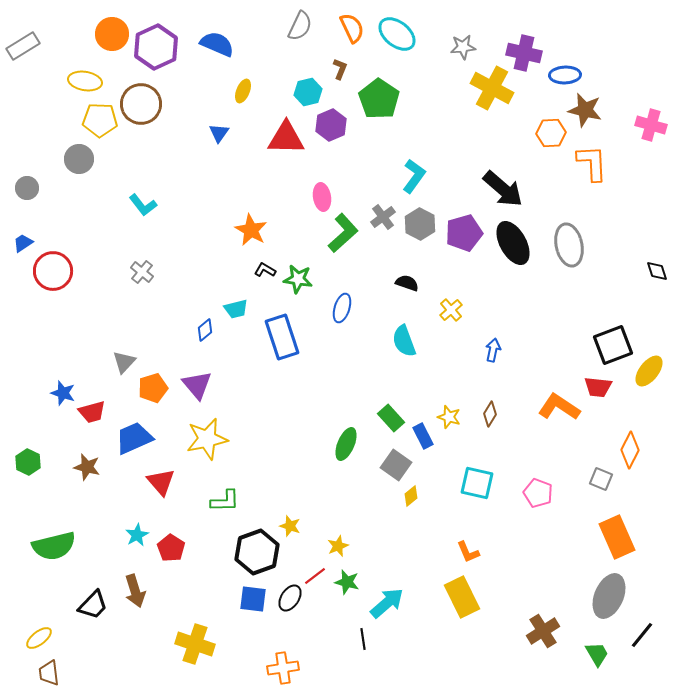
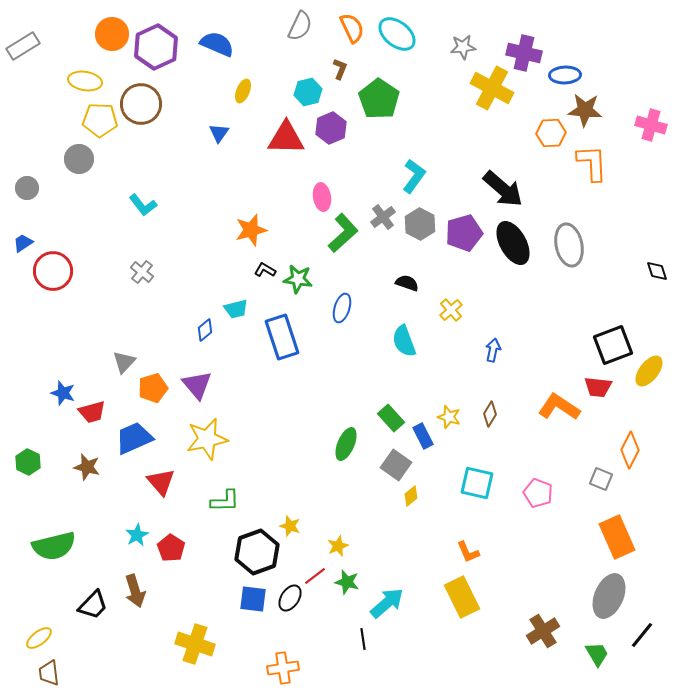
brown star at (585, 110): rotated 8 degrees counterclockwise
purple hexagon at (331, 125): moved 3 px down
orange star at (251, 230): rotated 28 degrees clockwise
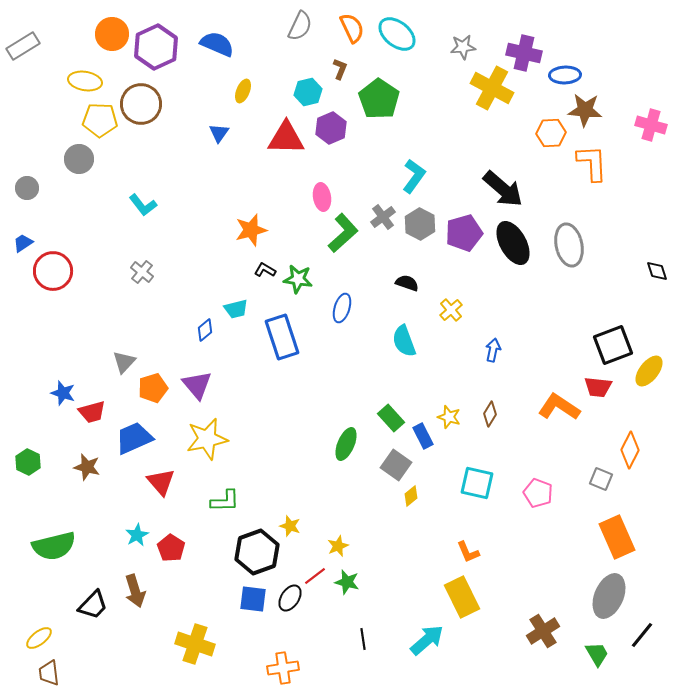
cyan arrow at (387, 603): moved 40 px right, 37 px down
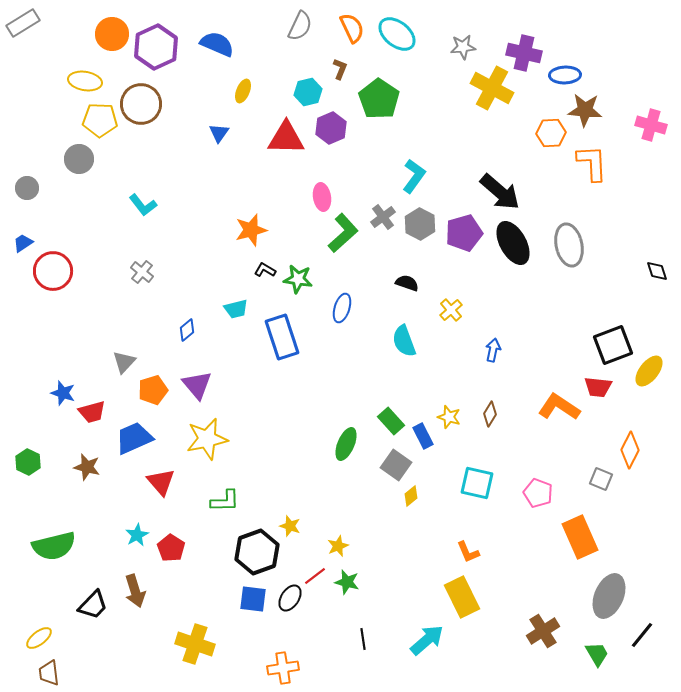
gray rectangle at (23, 46): moved 23 px up
black arrow at (503, 189): moved 3 px left, 3 px down
blue diamond at (205, 330): moved 18 px left
orange pentagon at (153, 388): moved 2 px down
green rectangle at (391, 418): moved 3 px down
orange rectangle at (617, 537): moved 37 px left
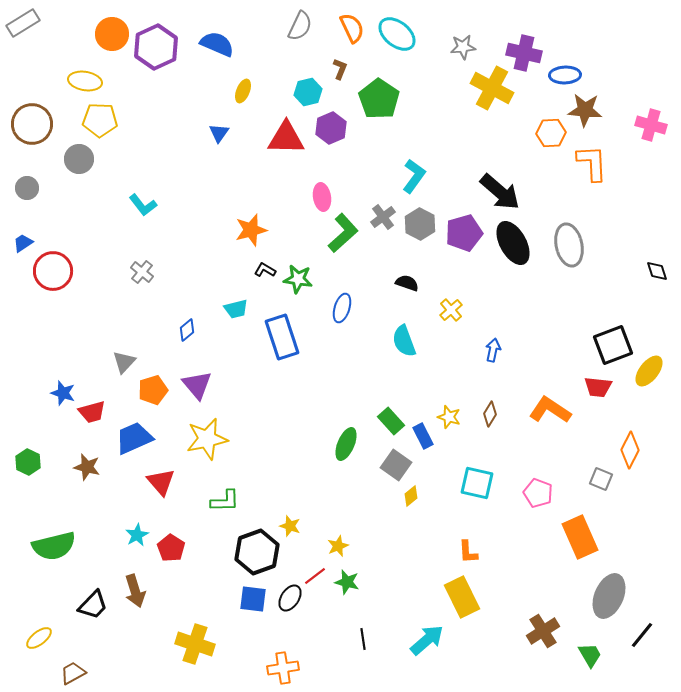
brown circle at (141, 104): moved 109 px left, 20 px down
orange L-shape at (559, 407): moved 9 px left, 3 px down
orange L-shape at (468, 552): rotated 20 degrees clockwise
green trapezoid at (597, 654): moved 7 px left, 1 px down
brown trapezoid at (49, 673): moved 24 px right; rotated 68 degrees clockwise
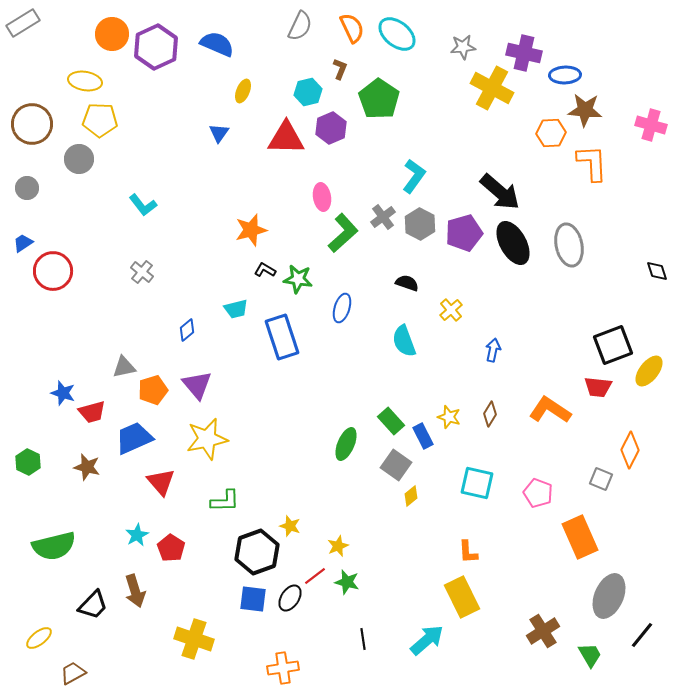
gray triangle at (124, 362): moved 5 px down; rotated 35 degrees clockwise
yellow cross at (195, 644): moved 1 px left, 5 px up
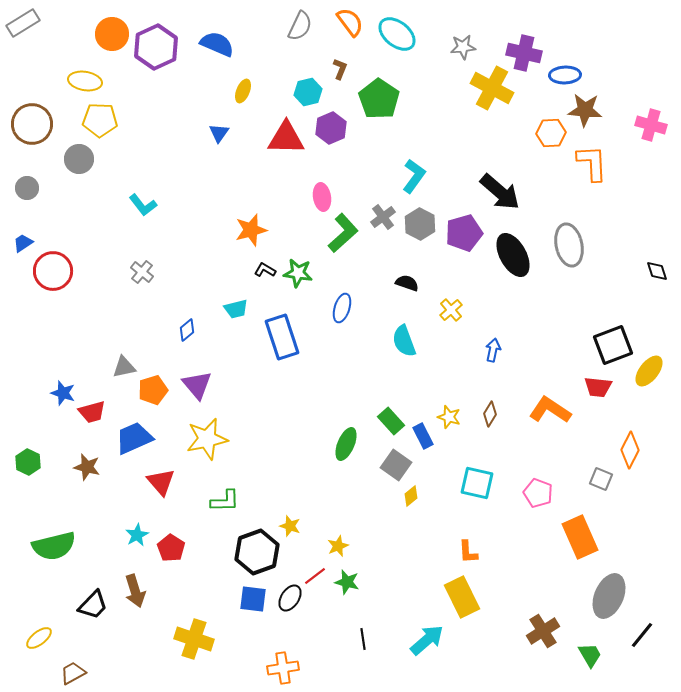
orange semicircle at (352, 28): moved 2 px left, 6 px up; rotated 12 degrees counterclockwise
black ellipse at (513, 243): moved 12 px down
green star at (298, 279): moved 6 px up
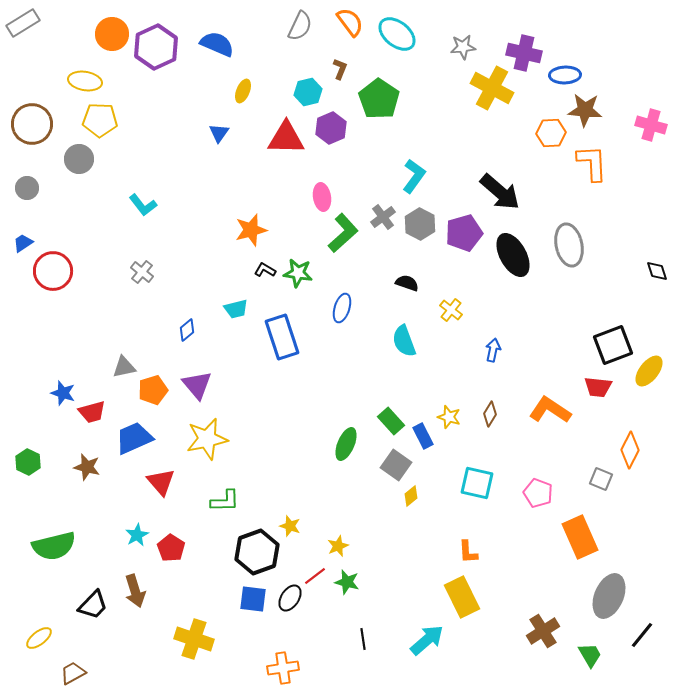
yellow cross at (451, 310): rotated 10 degrees counterclockwise
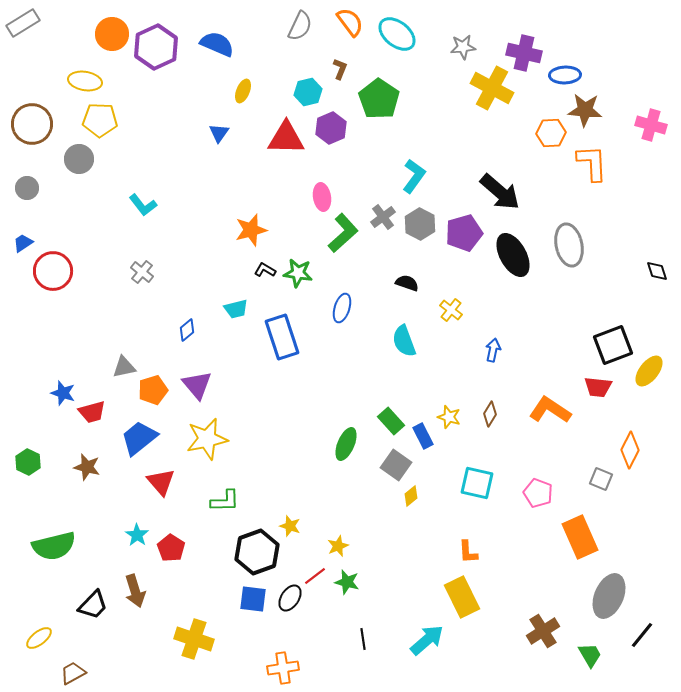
blue trapezoid at (134, 438): moved 5 px right; rotated 15 degrees counterclockwise
cyan star at (137, 535): rotated 10 degrees counterclockwise
